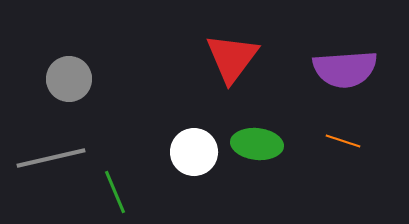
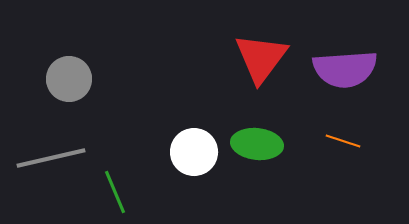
red triangle: moved 29 px right
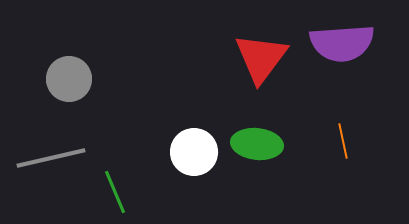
purple semicircle: moved 3 px left, 26 px up
orange line: rotated 60 degrees clockwise
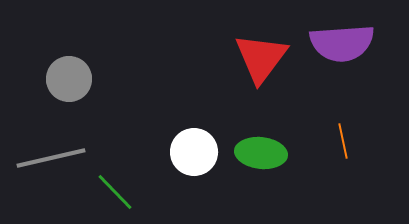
green ellipse: moved 4 px right, 9 px down
green line: rotated 21 degrees counterclockwise
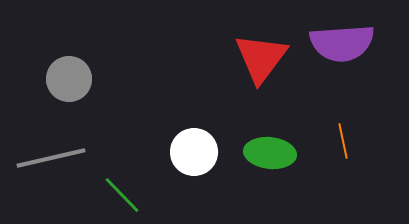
green ellipse: moved 9 px right
green line: moved 7 px right, 3 px down
